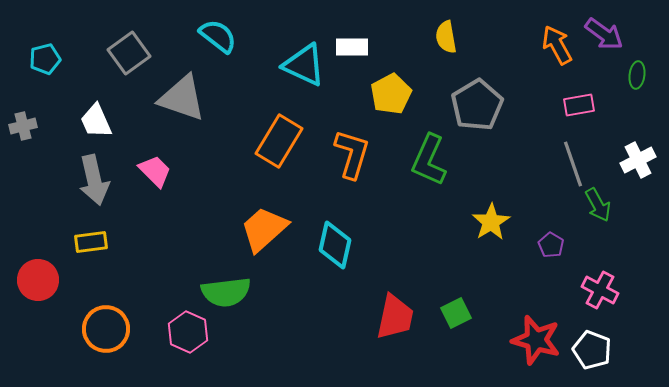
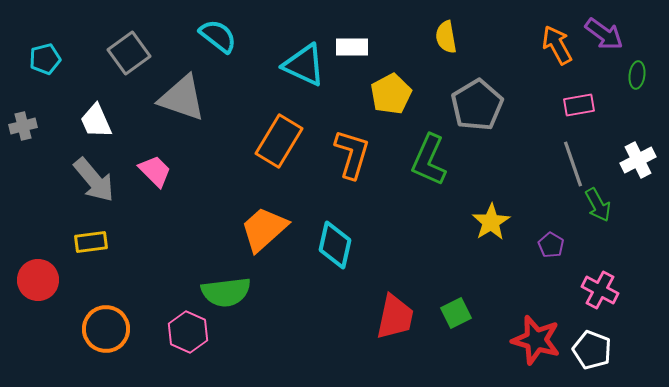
gray arrow: rotated 27 degrees counterclockwise
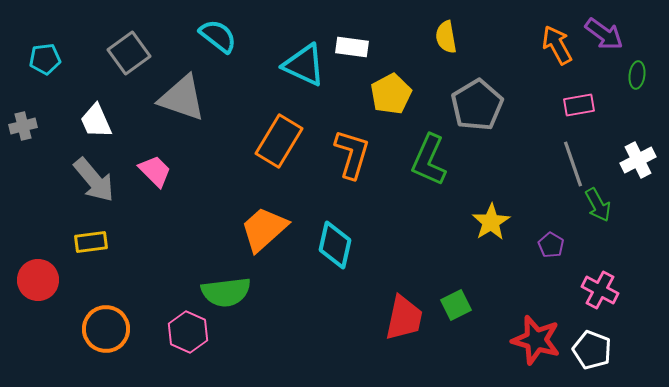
white rectangle: rotated 8 degrees clockwise
cyan pentagon: rotated 8 degrees clockwise
green square: moved 8 px up
red trapezoid: moved 9 px right, 1 px down
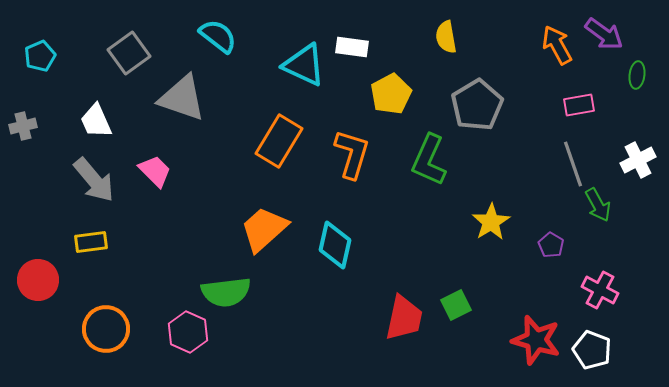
cyan pentagon: moved 5 px left, 3 px up; rotated 16 degrees counterclockwise
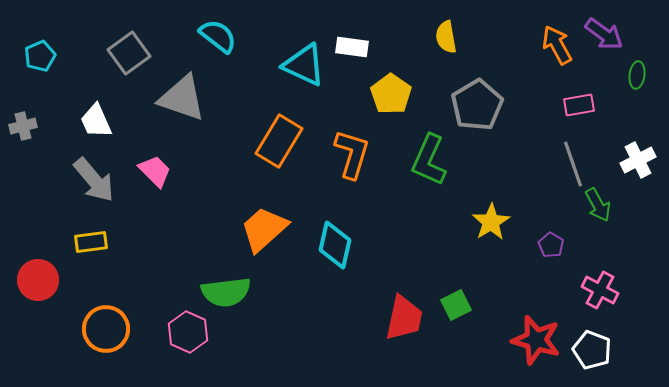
yellow pentagon: rotated 9 degrees counterclockwise
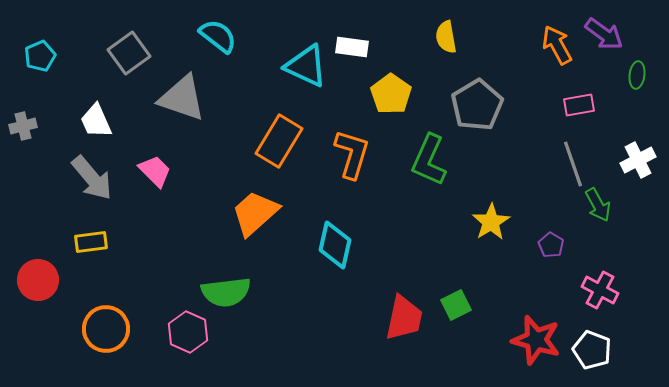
cyan triangle: moved 2 px right, 1 px down
gray arrow: moved 2 px left, 2 px up
orange trapezoid: moved 9 px left, 16 px up
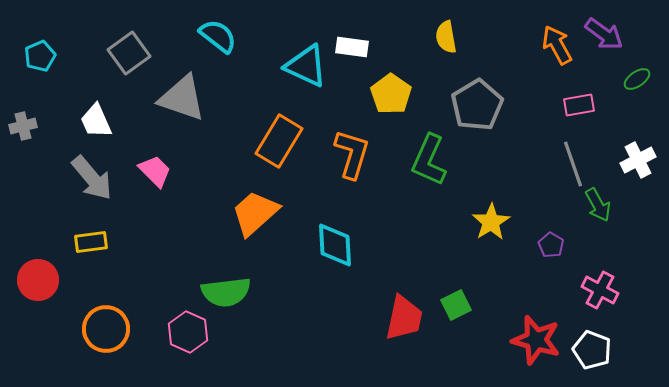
green ellipse: moved 4 px down; rotated 48 degrees clockwise
cyan diamond: rotated 15 degrees counterclockwise
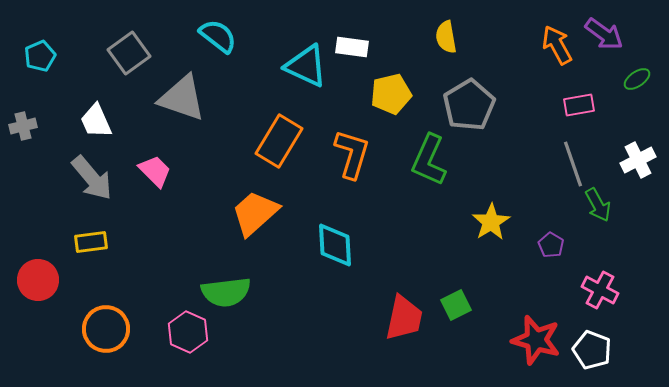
yellow pentagon: rotated 24 degrees clockwise
gray pentagon: moved 8 px left
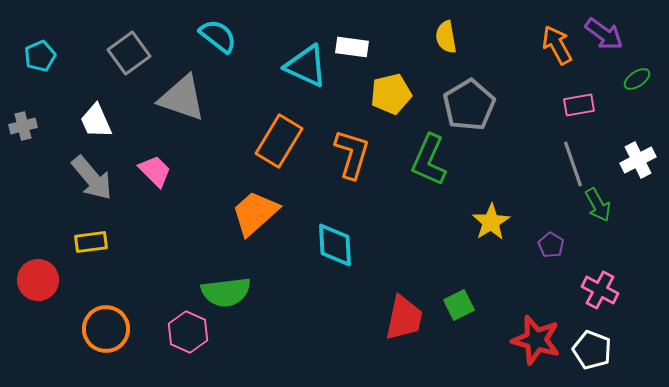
green square: moved 3 px right
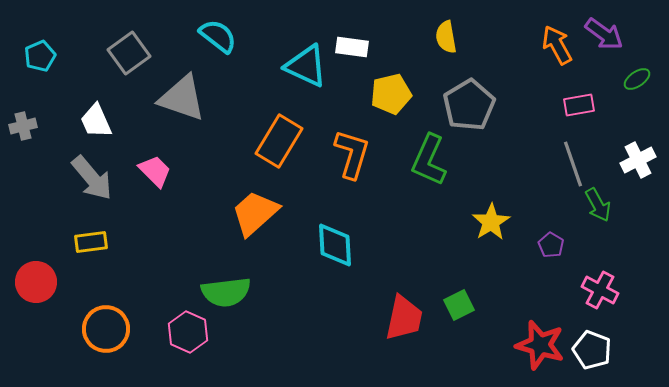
red circle: moved 2 px left, 2 px down
red star: moved 4 px right, 5 px down
